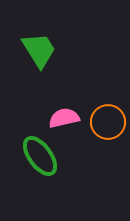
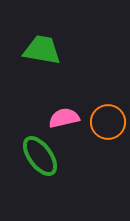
green trapezoid: moved 3 px right; rotated 48 degrees counterclockwise
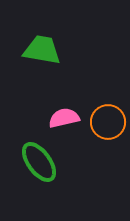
green ellipse: moved 1 px left, 6 px down
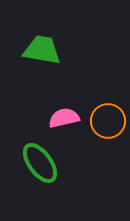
orange circle: moved 1 px up
green ellipse: moved 1 px right, 1 px down
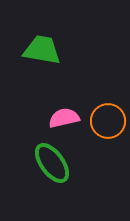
green ellipse: moved 12 px right
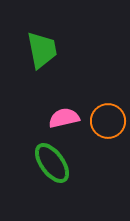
green trapezoid: rotated 69 degrees clockwise
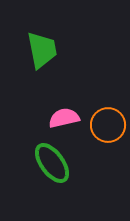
orange circle: moved 4 px down
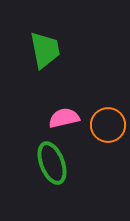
green trapezoid: moved 3 px right
green ellipse: rotated 15 degrees clockwise
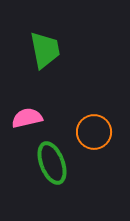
pink semicircle: moved 37 px left
orange circle: moved 14 px left, 7 px down
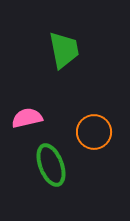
green trapezoid: moved 19 px right
green ellipse: moved 1 px left, 2 px down
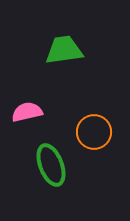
green trapezoid: rotated 87 degrees counterclockwise
pink semicircle: moved 6 px up
